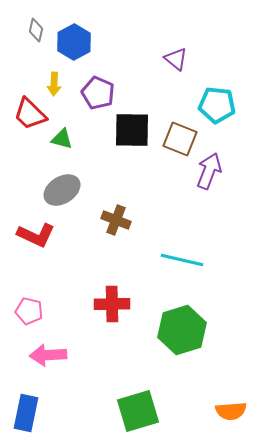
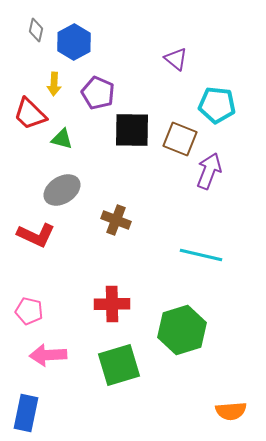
cyan line: moved 19 px right, 5 px up
green square: moved 19 px left, 46 px up
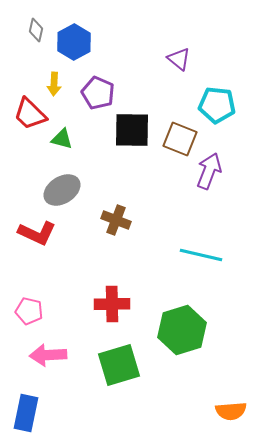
purple triangle: moved 3 px right
red L-shape: moved 1 px right, 2 px up
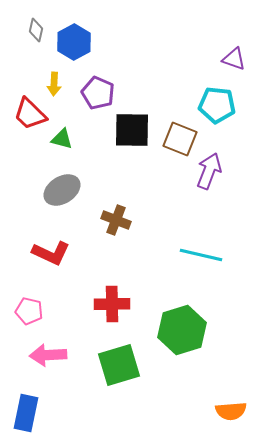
purple triangle: moved 55 px right; rotated 20 degrees counterclockwise
red L-shape: moved 14 px right, 20 px down
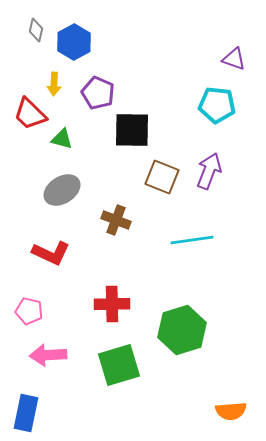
brown square: moved 18 px left, 38 px down
cyan line: moved 9 px left, 15 px up; rotated 21 degrees counterclockwise
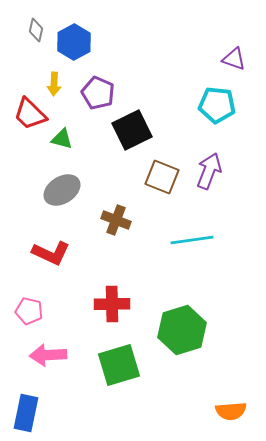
black square: rotated 27 degrees counterclockwise
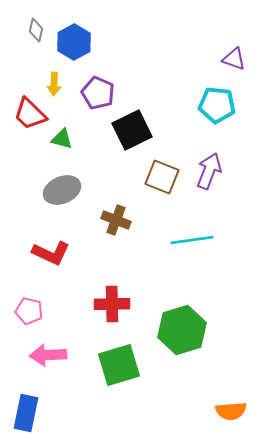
gray ellipse: rotated 9 degrees clockwise
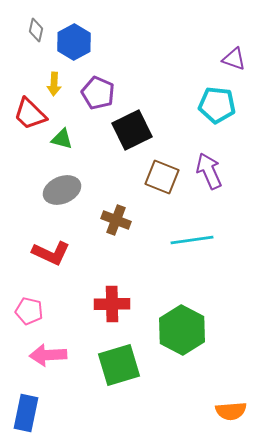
purple arrow: rotated 45 degrees counterclockwise
green hexagon: rotated 15 degrees counterclockwise
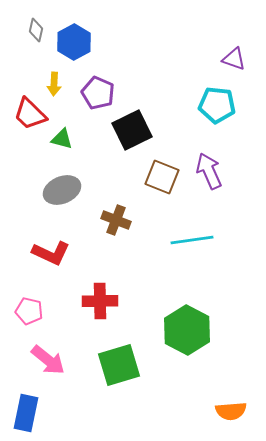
red cross: moved 12 px left, 3 px up
green hexagon: moved 5 px right
pink arrow: moved 5 px down; rotated 138 degrees counterclockwise
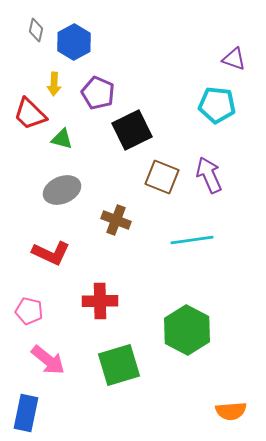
purple arrow: moved 4 px down
